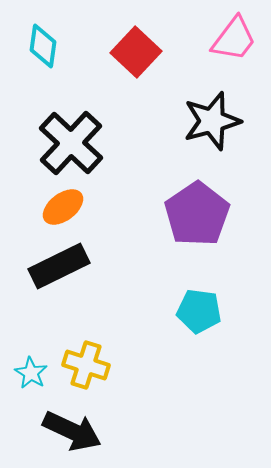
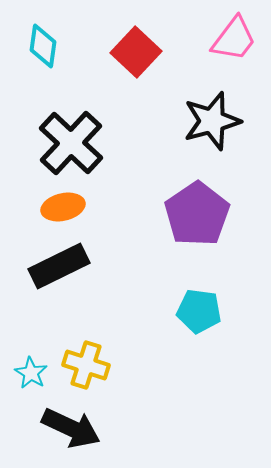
orange ellipse: rotated 24 degrees clockwise
black arrow: moved 1 px left, 3 px up
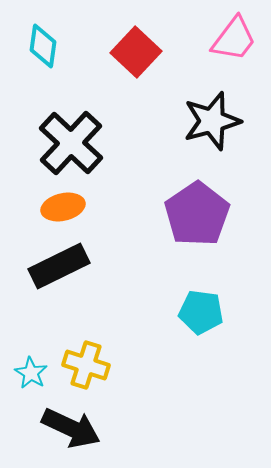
cyan pentagon: moved 2 px right, 1 px down
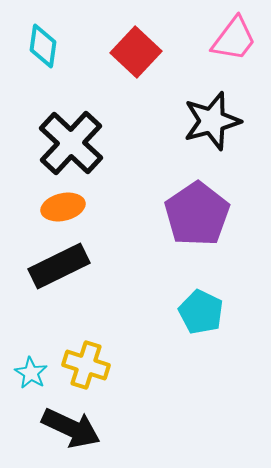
cyan pentagon: rotated 18 degrees clockwise
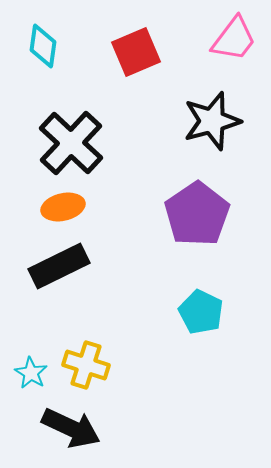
red square: rotated 24 degrees clockwise
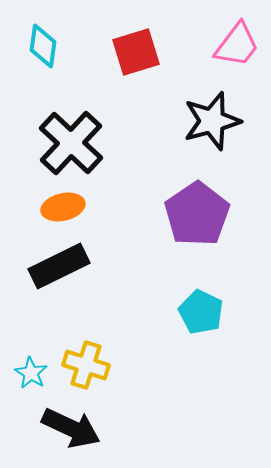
pink trapezoid: moved 3 px right, 6 px down
red square: rotated 6 degrees clockwise
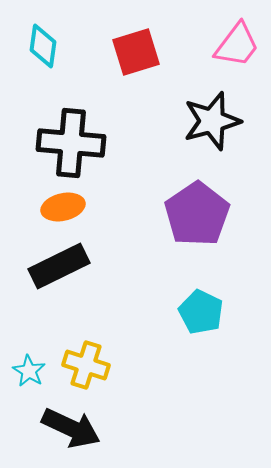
black cross: rotated 38 degrees counterclockwise
cyan star: moved 2 px left, 2 px up
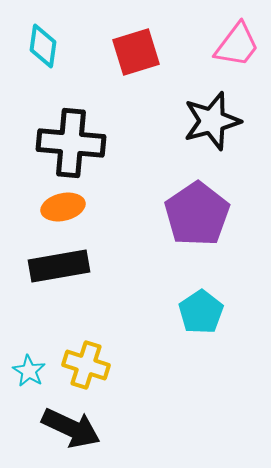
black rectangle: rotated 16 degrees clockwise
cyan pentagon: rotated 12 degrees clockwise
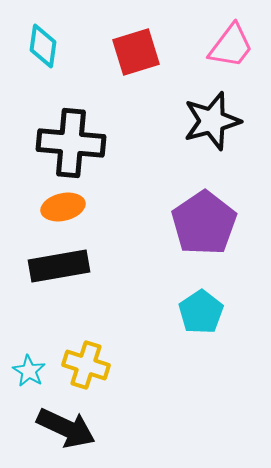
pink trapezoid: moved 6 px left, 1 px down
purple pentagon: moved 7 px right, 9 px down
black arrow: moved 5 px left
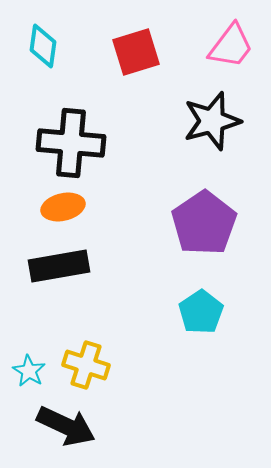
black arrow: moved 2 px up
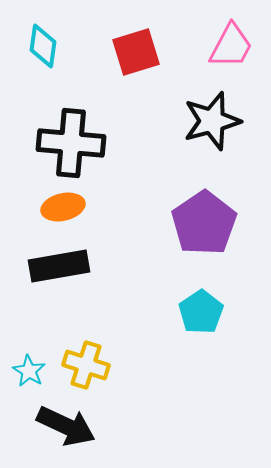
pink trapezoid: rotated 9 degrees counterclockwise
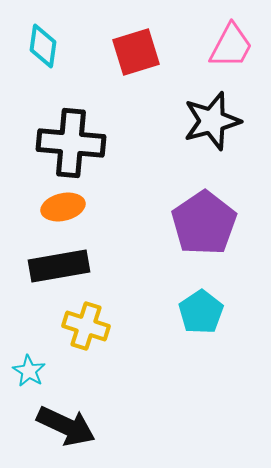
yellow cross: moved 39 px up
